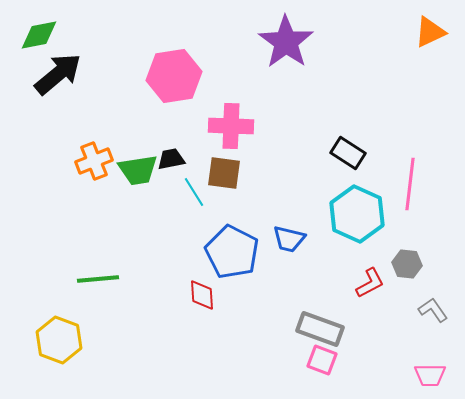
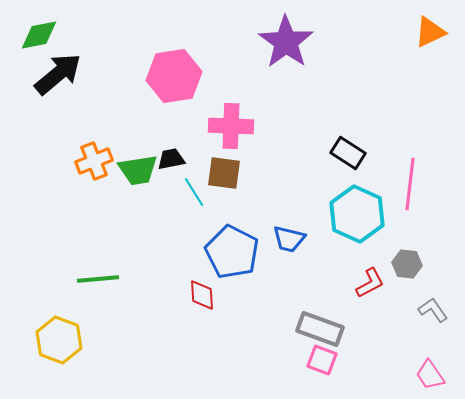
pink trapezoid: rotated 56 degrees clockwise
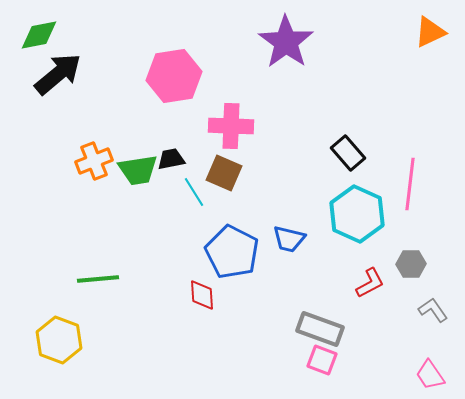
black rectangle: rotated 16 degrees clockwise
brown square: rotated 15 degrees clockwise
gray hexagon: moved 4 px right; rotated 8 degrees counterclockwise
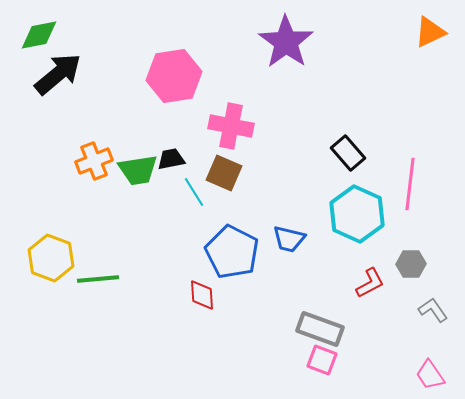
pink cross: rotated 9 degrees clockwise
yellow hexagon: moved 8 px left, 82 px up
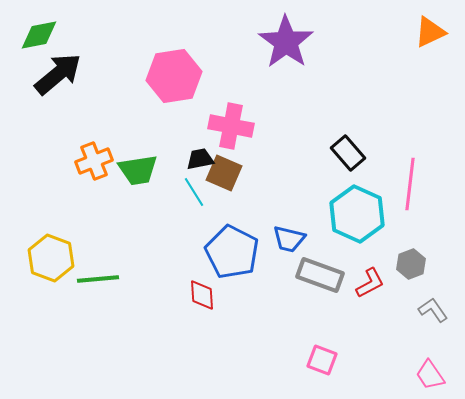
black trapezoid: moved 29 px right
gray hexagon: rotated 20 degrees counterclockwise
gray rectangle: moved 54 px up
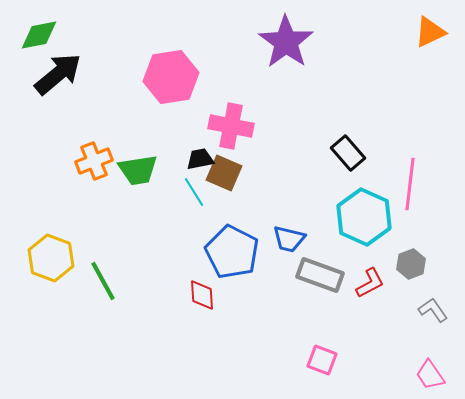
pink hexagon: moved 3 px left, 1 px down
cyan hexagon: moved 7 px right, 3 px down
green line: moved 5 px right, 2 px down; rotated 66 degrees clockwise
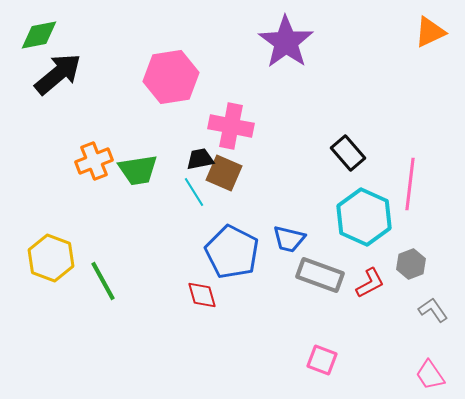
red diamond: rotated 12 degrees counterclockwise
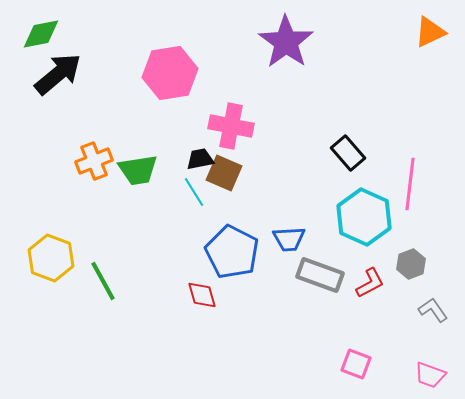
green diamond: moved 2 px right, 1 px up
pink hexagon: moved 1 px left, 4 px up
blue trapezoid: rotated 16 degrees counterclockwise
pink square: moved 34 px right, 4 px down
pink trapezoid: rotated 36 degrees counterclockwise
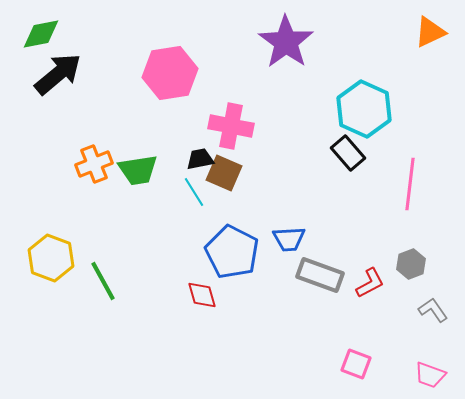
orange cross: moved 3 px down
cyan hexagon: moved 108 px up
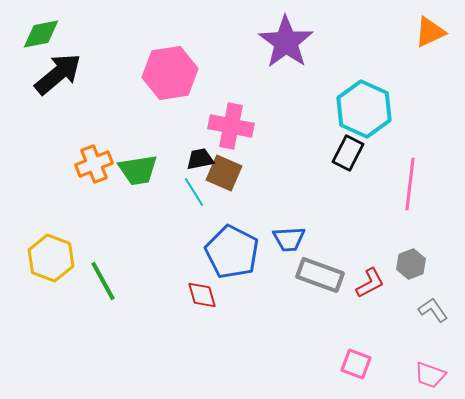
black rectangle: rotated 68 degrees clockwise
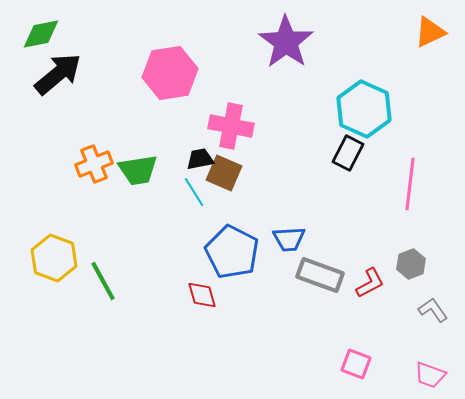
yellow hexagon: moved 3 px right
